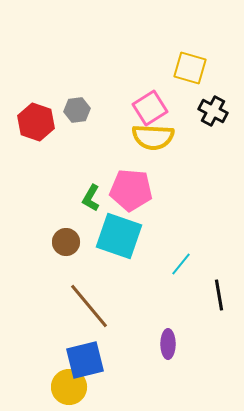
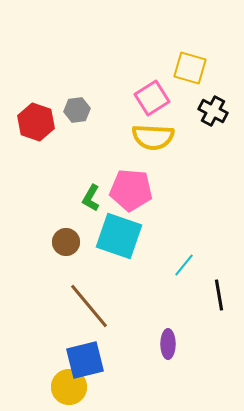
pink square: moved 2 px right, 10 px up
cyan line: moved 3 px right, 1 px down
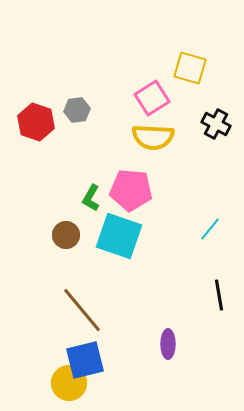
black cross: moved 3 px right, 13 px down
brown circle: moved 7 px up
cyan line: moved 26 px right, 36 px up
brown line: moved 7 px left, 4 px down
yellow circle: moved 4 px up
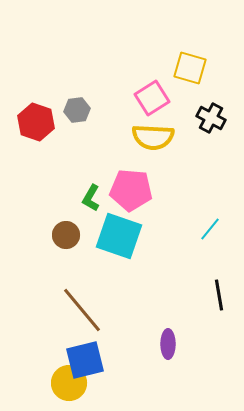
black cross: moved 5 px left, 6 px up
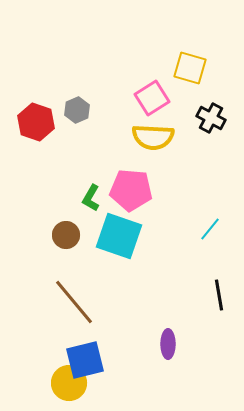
gray hexagon: rotated 15 degrees counterclockwise
brown line: moved 8 px left, 8 px up
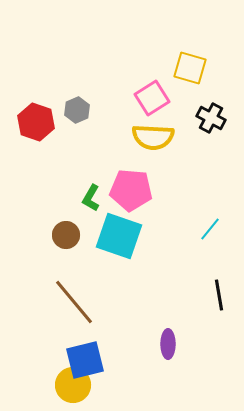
yellow circle: moved 4 px right, 2 px down
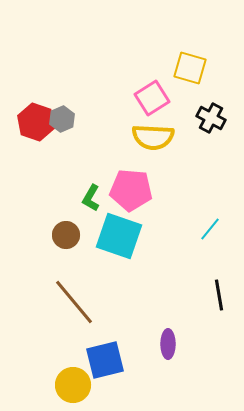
gray hexagon: moved 15 px left, 9 px down
blue square: moved 20 px right
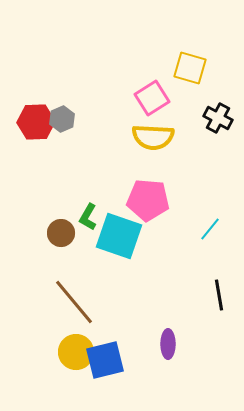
black cross: moved 7 px right
red hexagon: rotated 21 degrees counterclockwise
pink pentagon: moved 17 px right, 10 px down
green L-shape: moved 3 px left, 19 px down
brown circle: moved 5 px left, 2 px up
yellow circle: moved 3 px right, 33 px up
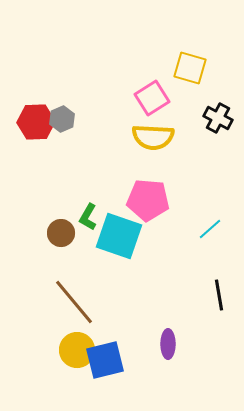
cyan line: rotated 10 degrees clockwise
yellow circle: moved 1 px right, 2 px up
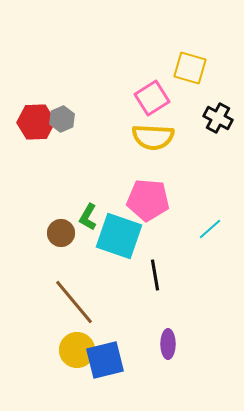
black line: moved 64 px left, 20 px up
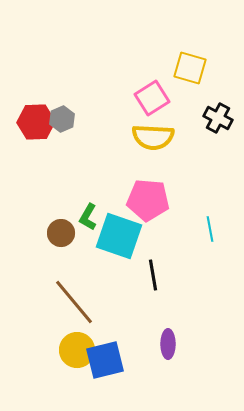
cyan line: rotated 60 degrees counterclockwise
black line: moved 2 px left
